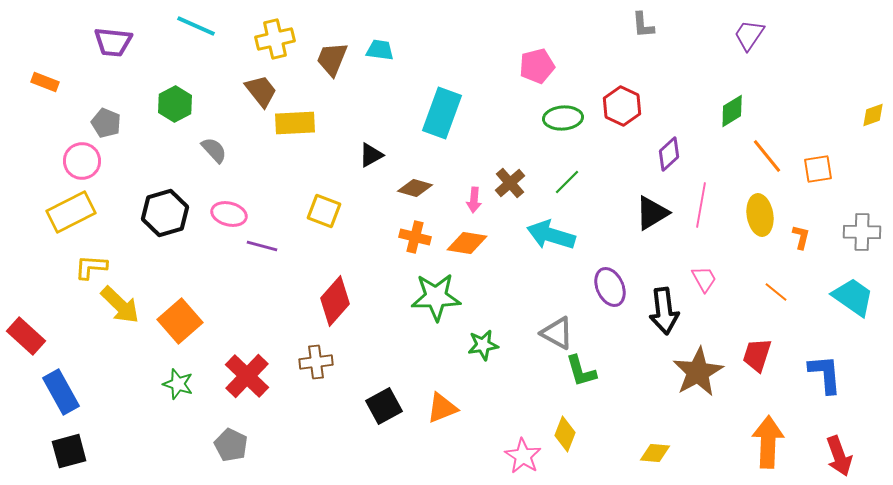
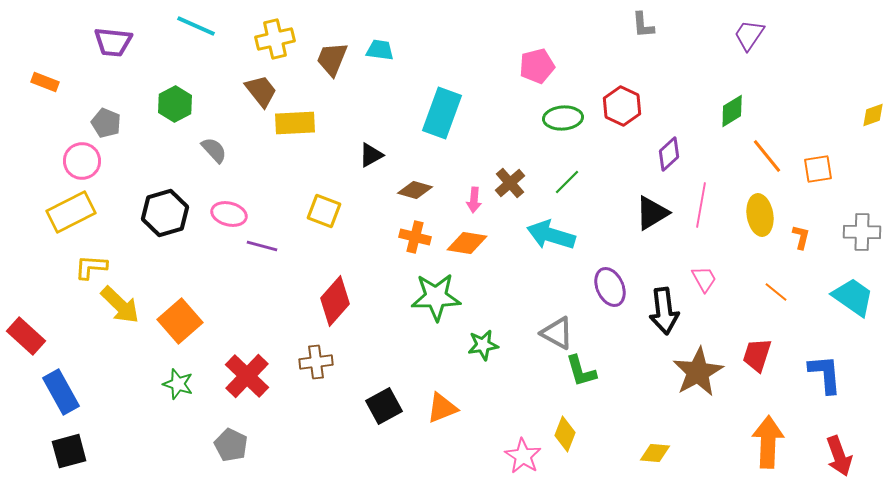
brown diamond at (415, 188): moved 2 px down
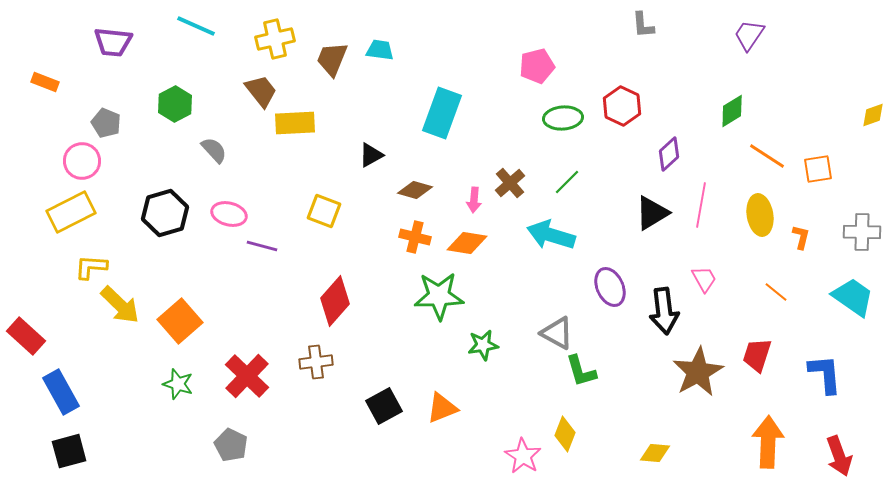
orange line at (767, 156): rotated 18 degrees counterclockwise
green star at (436, 297): moved 3 px right, 1 px up
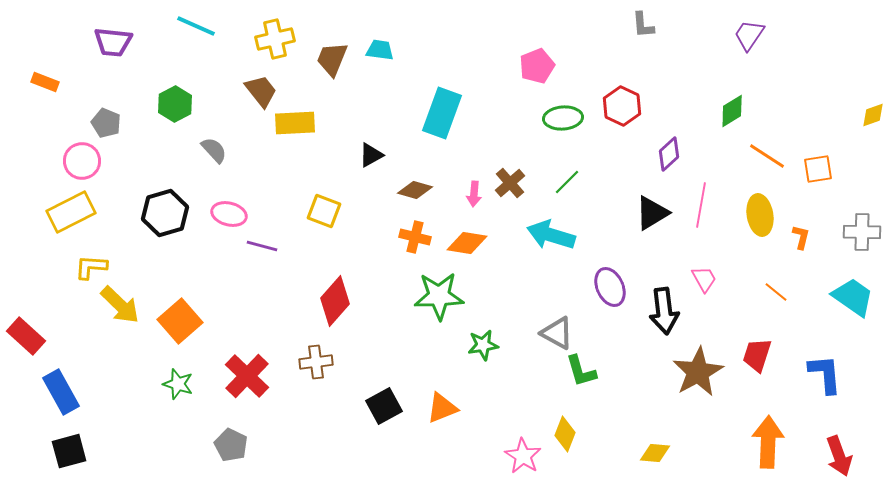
pink pentagon at (537, 66): rotated 8 degrees counterclockwise
pink arrow at (474, 200): moved 6 px up
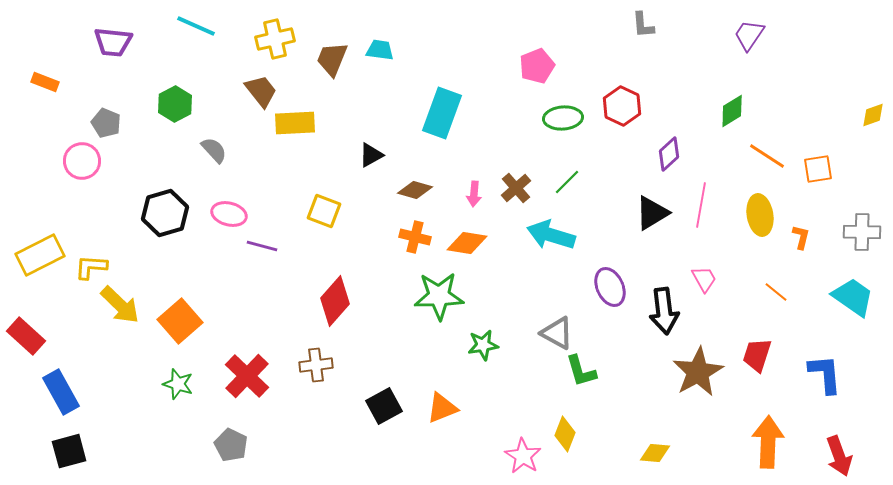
brown cross at (510, 183): moved 6 px right, 5 px down
yellow rectangle at (71, 212): moved 31 px left, 43 px down
brown cross at (316, 362): moved 3 px down
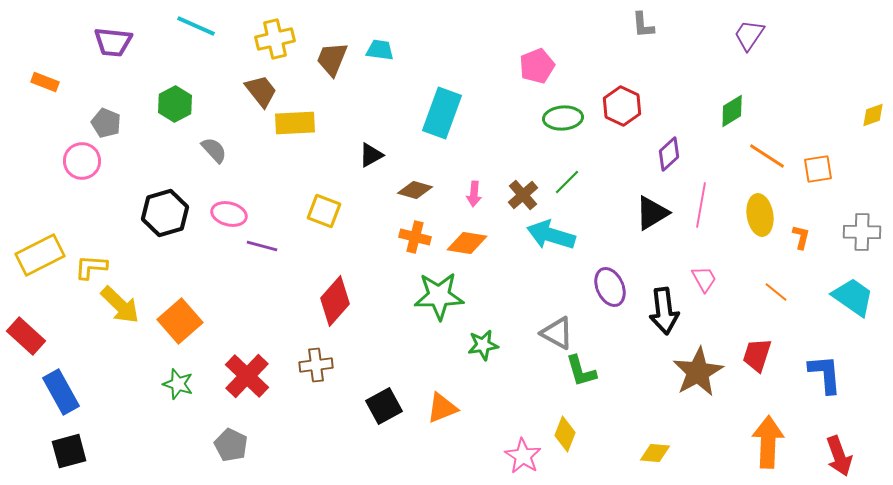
brown cross at (516, 188): moved 7 px right, 7 px down
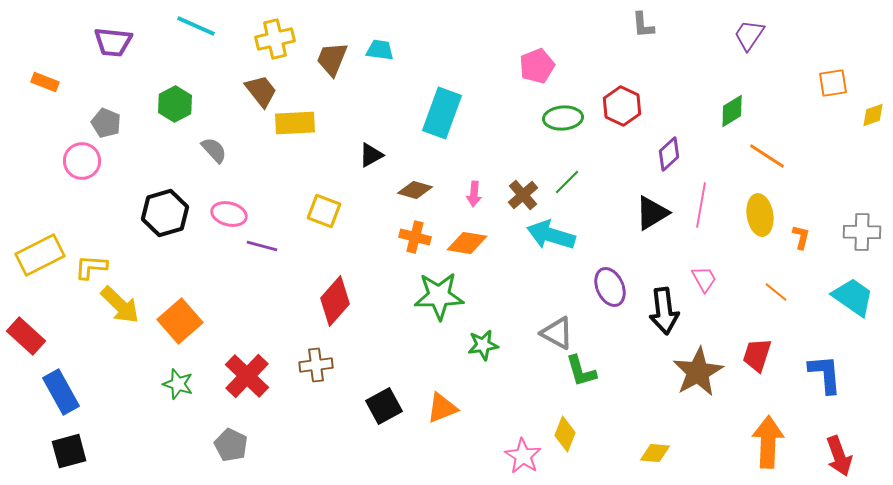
orange square at (818, 169): moved 15 px right, 86 px up
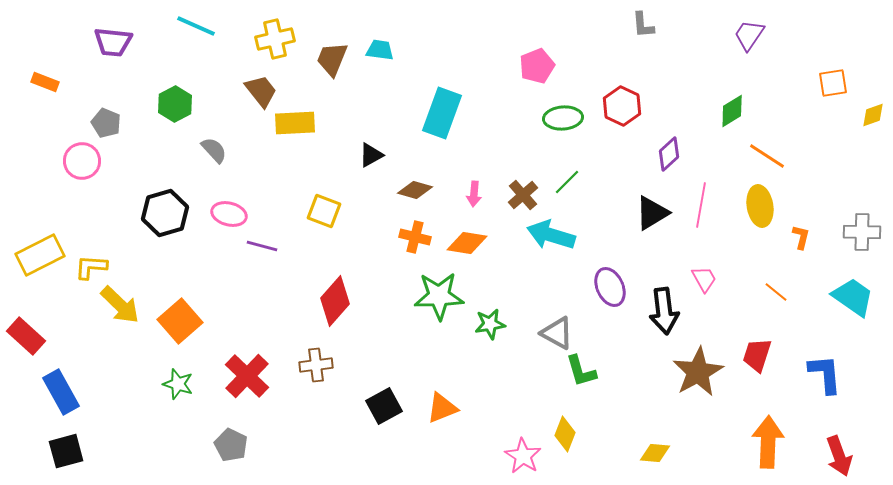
yellow ellipse at (760, 215): moved 9 px up
green star at (483, 345): moved 7 px right, 21 px up
black square at (69, 451): moved 3 px left
